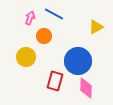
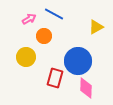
pink arrow: moved 1 px left, 1 px down; rotated 40 degrees clockwise
red rectangle: moved 3 px up
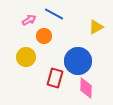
pink arrow: moved 1 px down
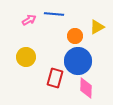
blue line: rotated 24 degrees counterclockwise
yellow triangle: moved 1 px right
orange circle: moved 31 px right
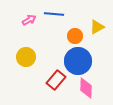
red rectangle: moved 1 px right, 2 px down; rotated 24 degrees clockwise
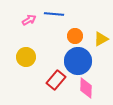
yellow triangle: moved 4 px right, 12 px down
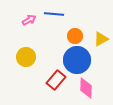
blue circle: moved 1 px left, 1 px up
